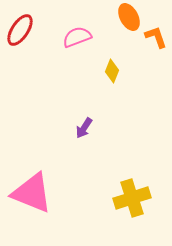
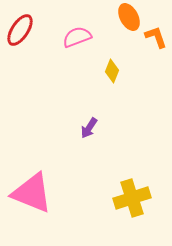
purple arrow: moved 5 px right
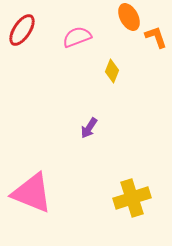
red ellipse: moved 2 px right
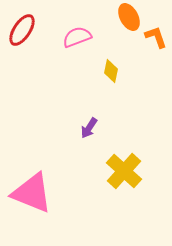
yellow diamond: moved 1 px left; rotated 10 degrees counterclockwise
yellow cross: moved 8 px left, 27 px up; rotated 30 degrees counterclockwise
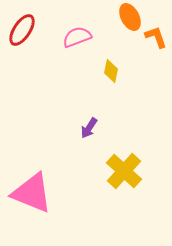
orange ellipse: moved 1 px right
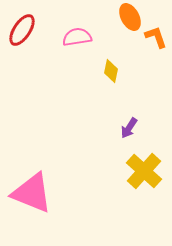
pink semicircle: rotated 12 degrees clockwise
purple arrow: moved 40 px right
yellow cross: moved 20 px right
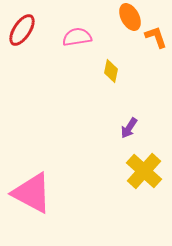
pink triangle: rotated 6 degrees clockwise
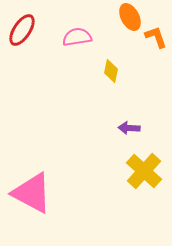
purple arrow: rotated 60 degrees clockwise
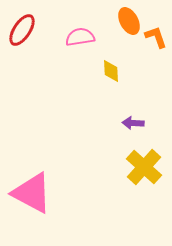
orange ellipse: moved 1 px left, 4 px down
pink semicircle: moved 3 px right
yellow diamond: rotated 15 degrees counterclockwise
purple arrow: moved 4 px right, 5 px up
yellow cross: moved 4 px up
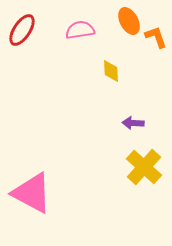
pink semicircle: moved 7 px up
